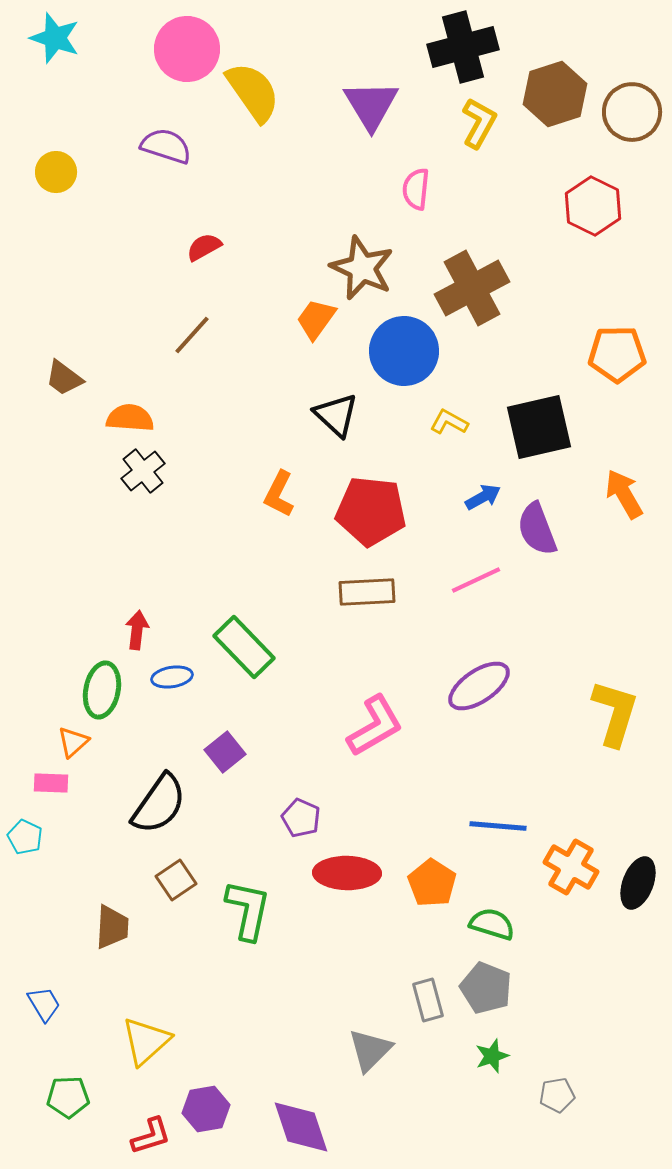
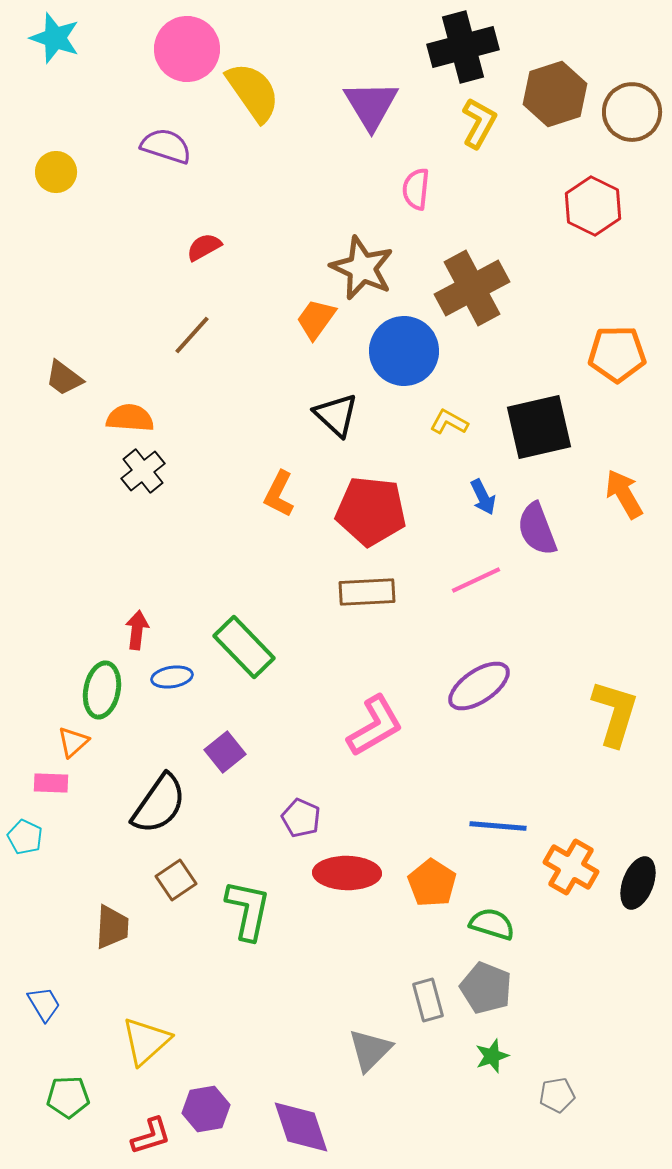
blue arrow at (483, 497): rotated 93 degrees clockwise
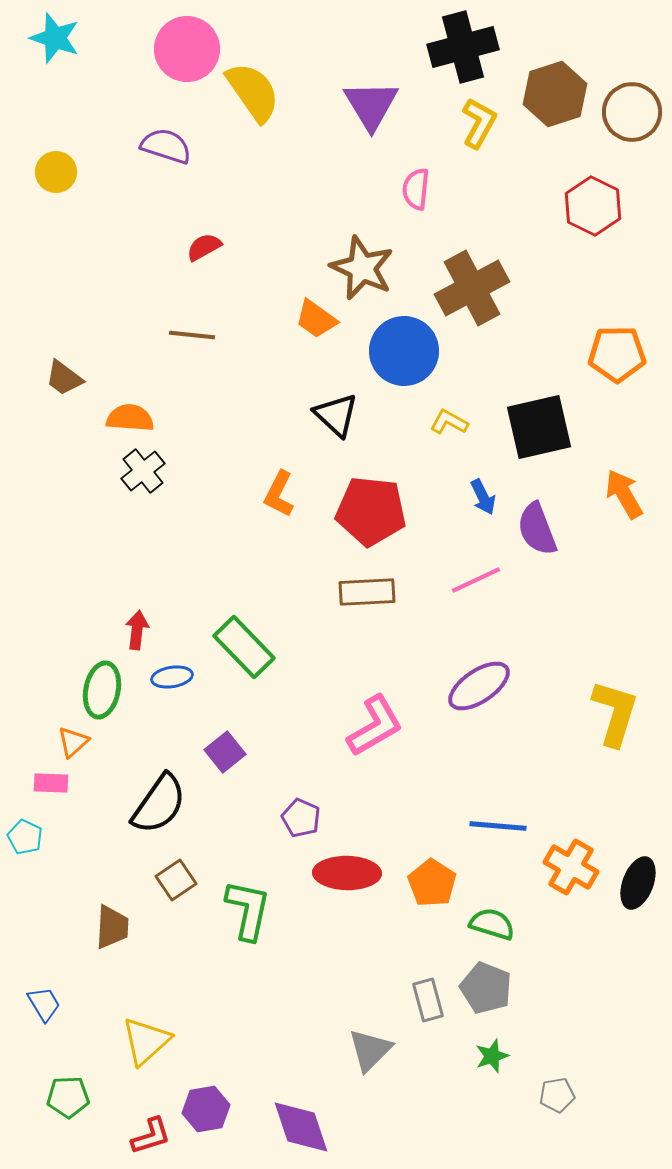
orange trapezoid at (316, 319): rotated 90 degrees counterclockwise
brown line at (192, 335): rotated 54 degrees clockwise
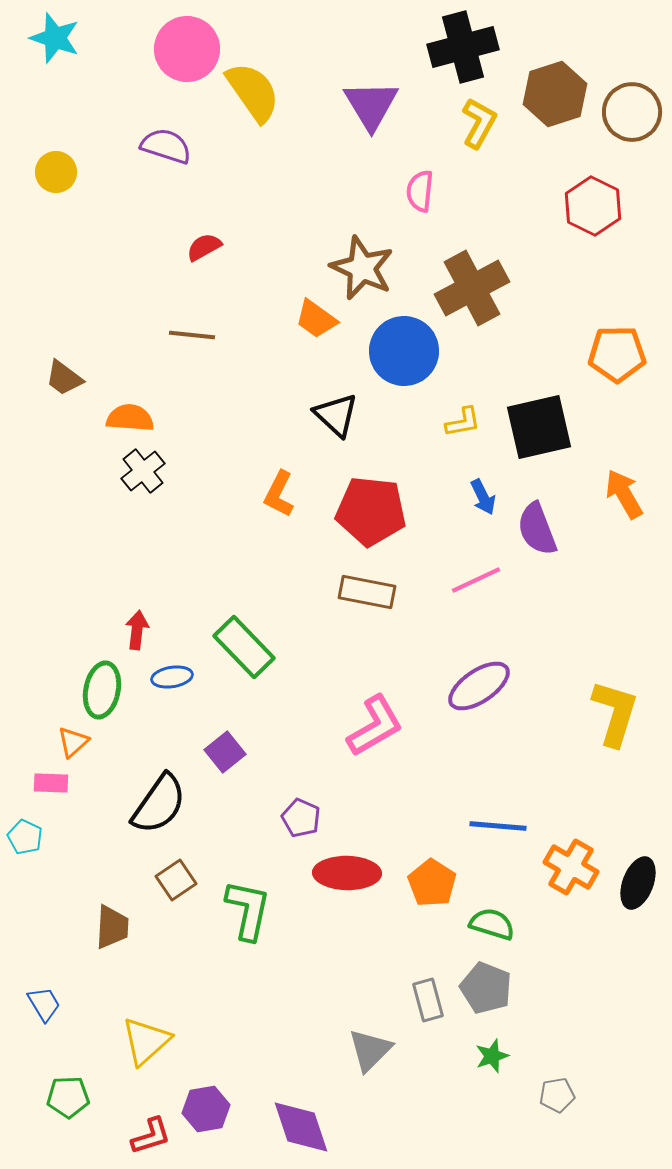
pink semicircle at (416, 189): moved 4 px right, 2 px down
yellow L-shape at (449, 422): moved 14 px right; rotated 141 degrees clockwise
brown rectangle at (367, 592): rotated 14 degrees clockwise
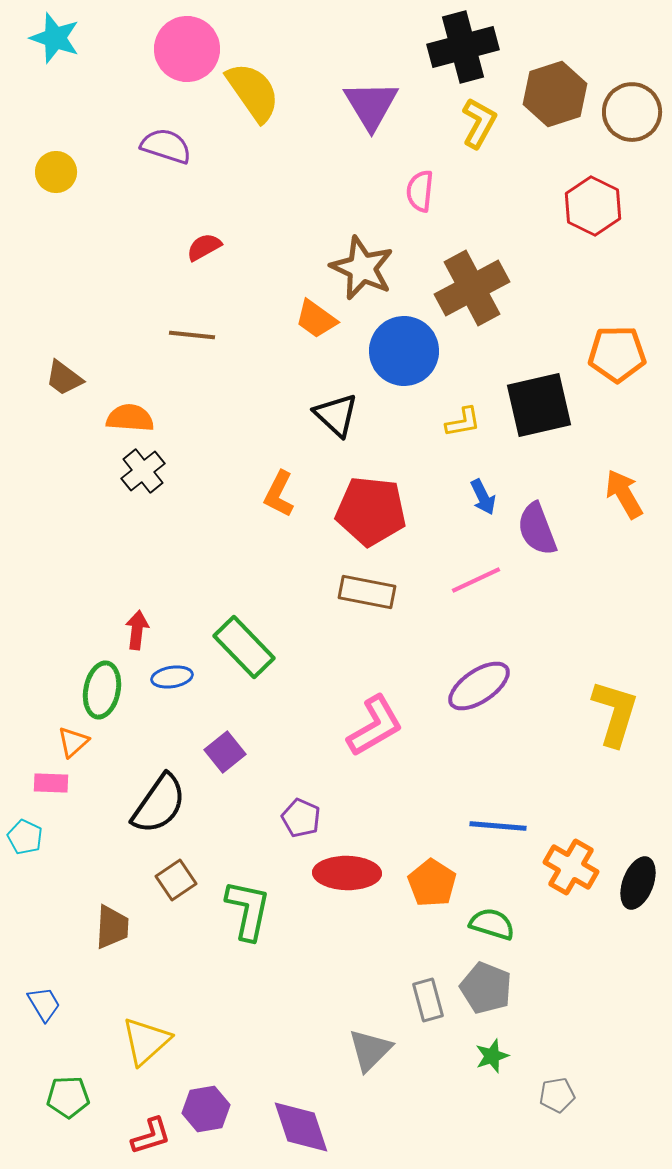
black square at (539, 427): moved 22 px up
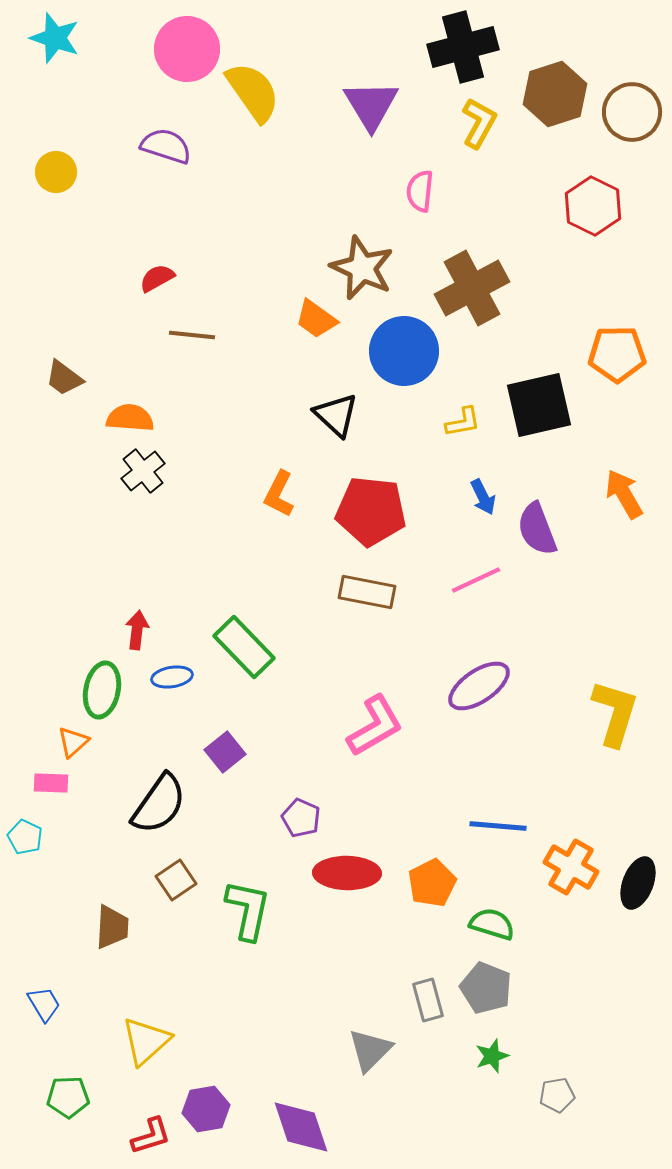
red semicircle at (204, 247): moved 47 px left, 31 px down
orange pentagon at (432, 883): rotated 12 degrees clockwise
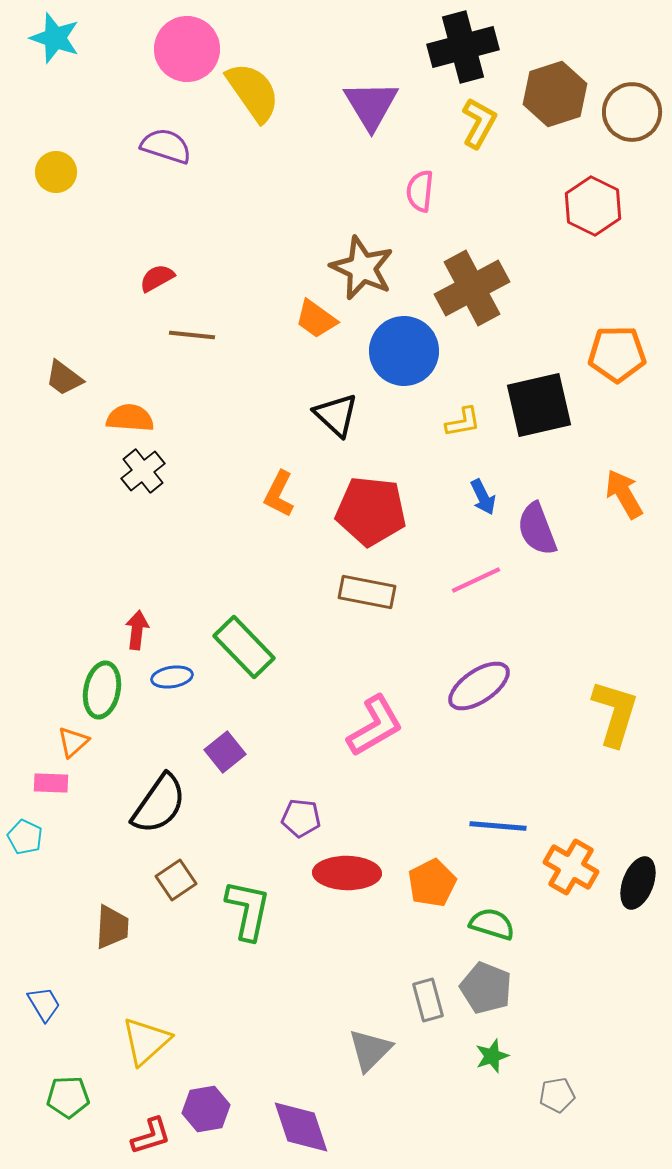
purple pentagon at (301, 818): rotated 18 degrees counterclockwise
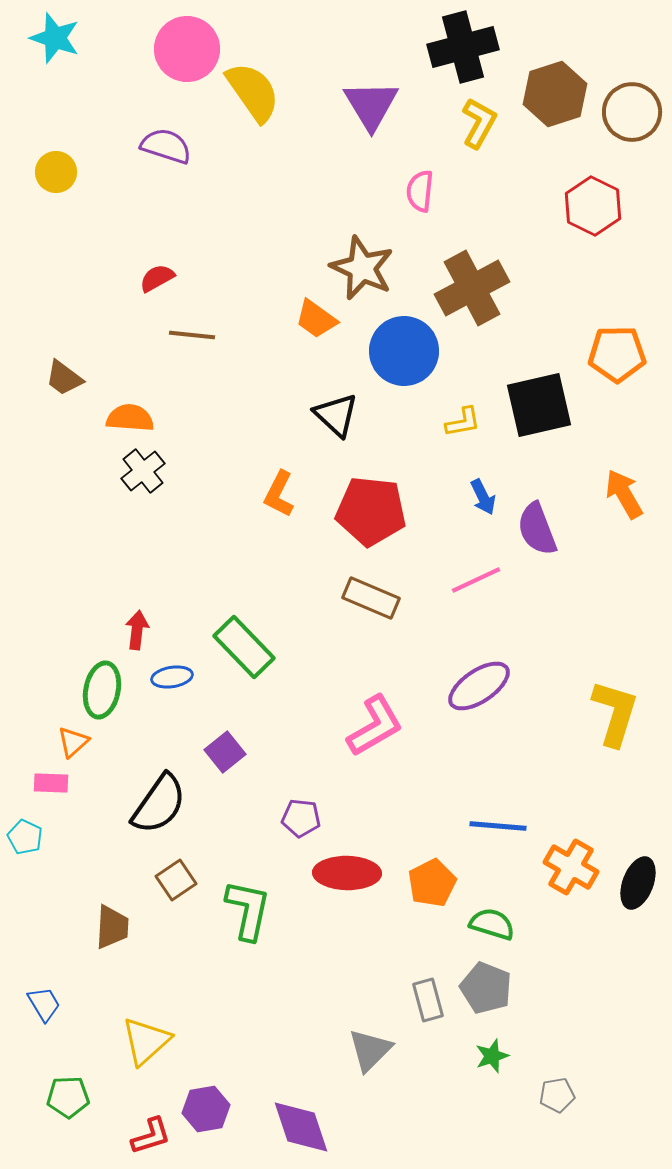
brown rectangle at (367, 592): moved 4 px right, 6 px down; rotated 12 degrees clockwise
